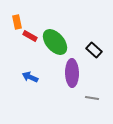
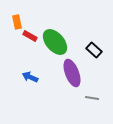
purple ellipse: rotated 20 degrees counterclockwise
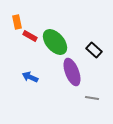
purple ellipse: moved 1 px up
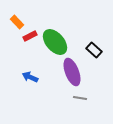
orange rectangle: rotated 32 degrees counterclockwise
red rectangle: rotated 56 degrees counterclockwise
gray line: moved 12 px left
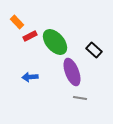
blue arrow: rotated 28 degrees counterclockwise
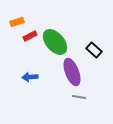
orange rectangle: rotated 64 degrees counterclockwise
gray line: moved 1 px left, 1 px up
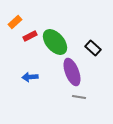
orange rectangle: moved 2 px left; rotated 24 degrees counterclockwise
black rectangle: moved 1 px left, 2 px up
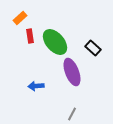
orange rectangle: moved 5 px right, 4 px up
red rectangle: rotated 72 degrees counterclockwise
blue arrow: moved 6 px right, 9 px down
gray line: moved 7 px left, 17 px down; rotated 72 degrees counterclockwise
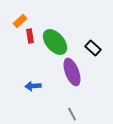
orange rectangle: moved 3 px down
blue arrow: moved 3 px left
gray line: rotated 56 degrees counterclockwise
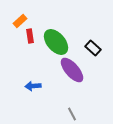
green ellipse: moved 1 px right
purple ellipse: moved 2 px up; rotated 20 degrees counterclockwise
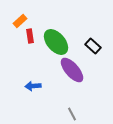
black rectangle: moved 2 px up
